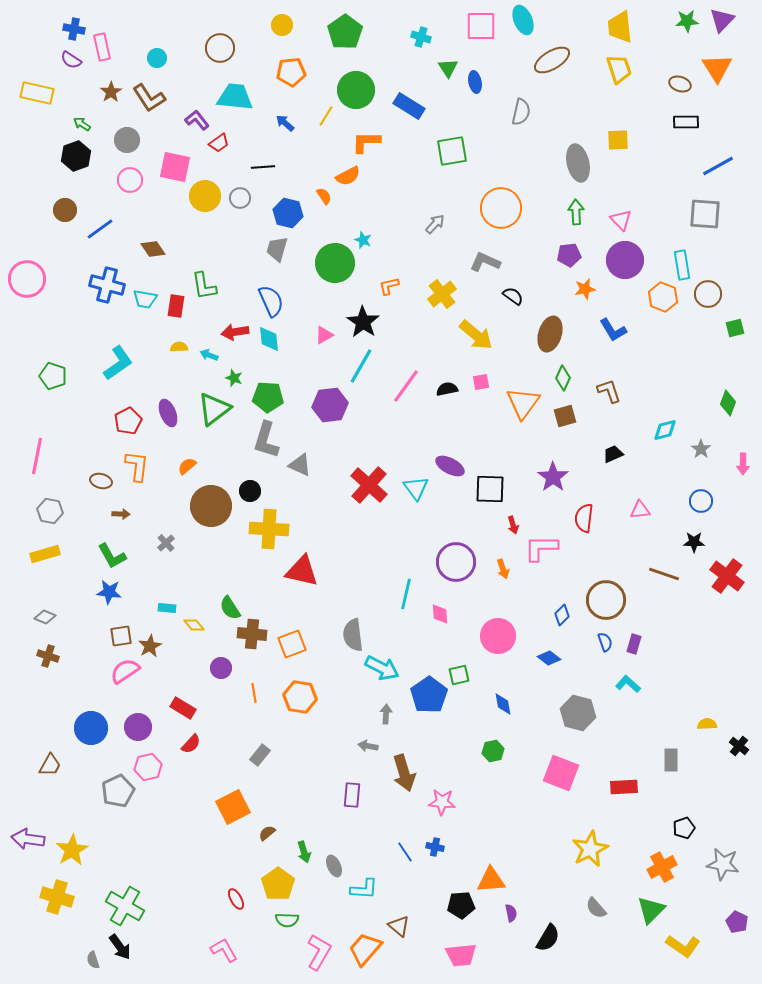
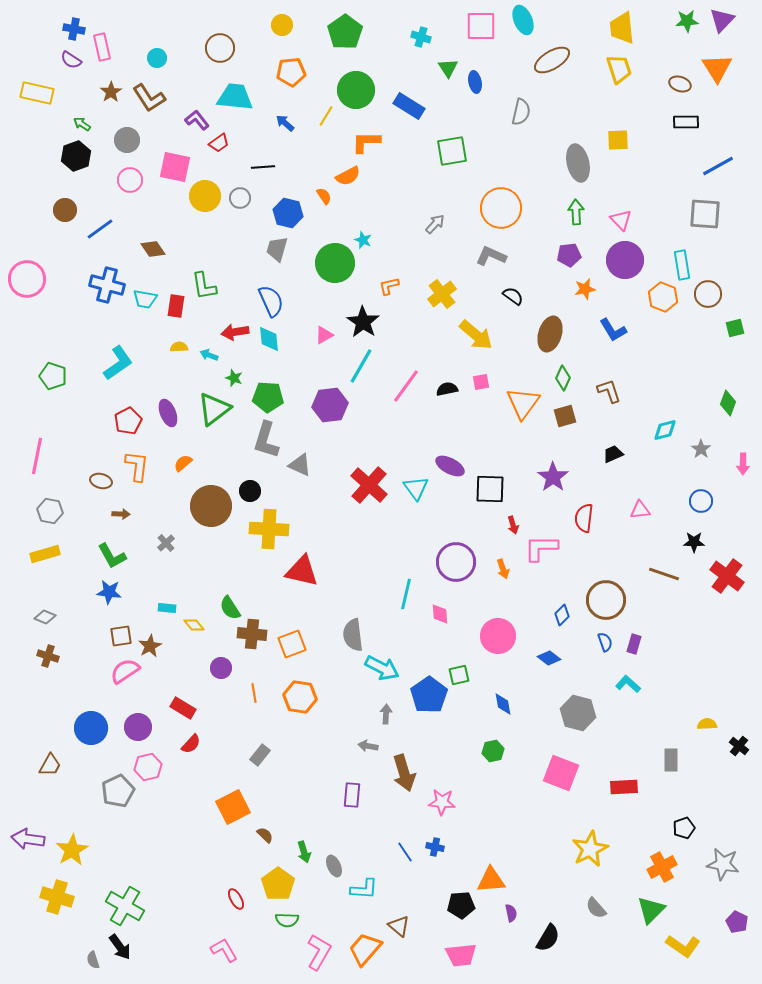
yellow trapezoid at (620, 27): moved 2 px right, 1 px down
gray L-shape at (485, 262): moved 6 px right, 6 px up
orange semicircle at (187, 466): moved 4 px left, 3 px up
brown semicircle at (267, 833): moved 2 px left, 2 px down; rotated 84 degrees clockwise
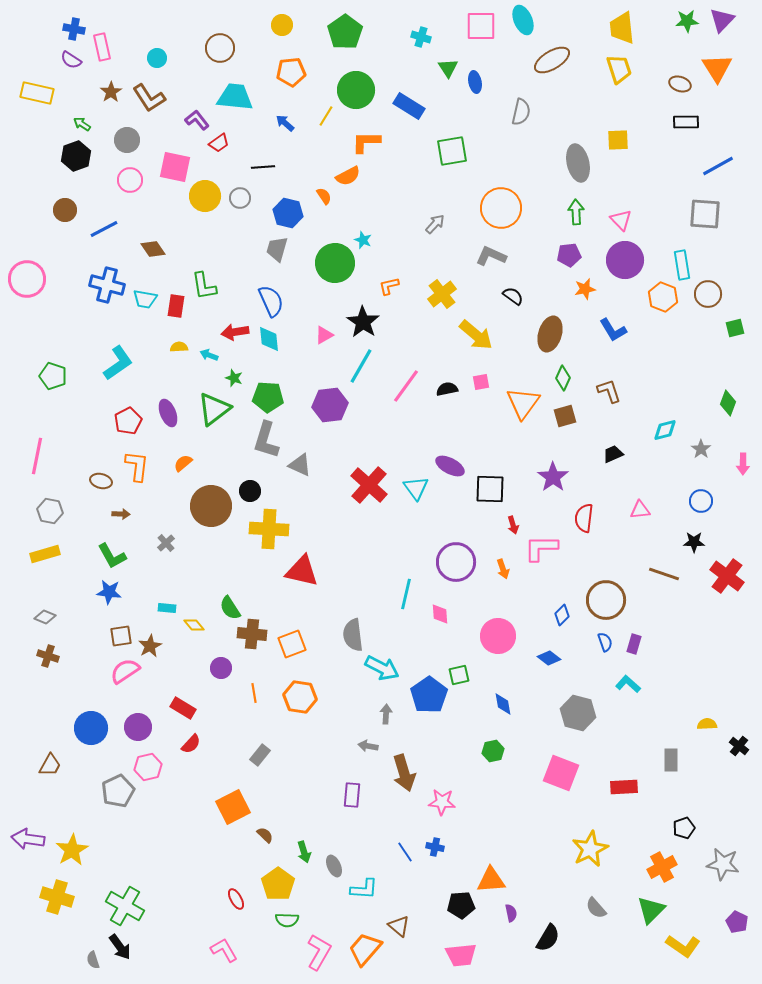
blue line at (100, 229): moved 4 px right; rotated 8 degrees clockwise
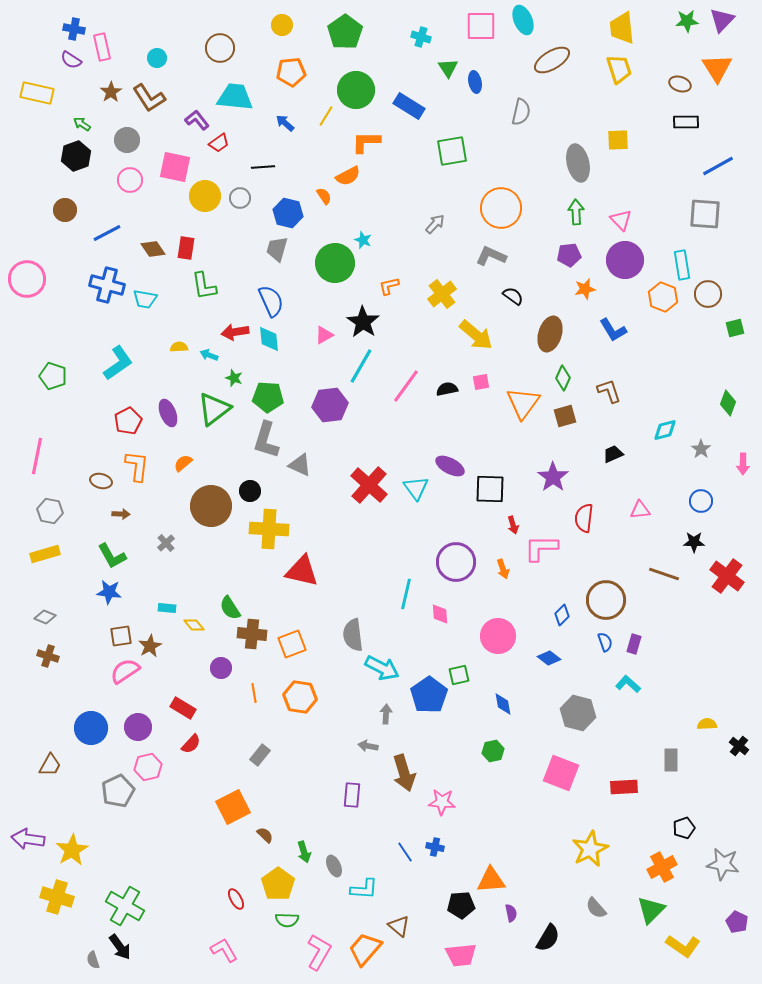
blue line at (104, 229): moved 3 px right, 4 px down
red rectangle at (176, 306): moved 10 px right, 58 px up
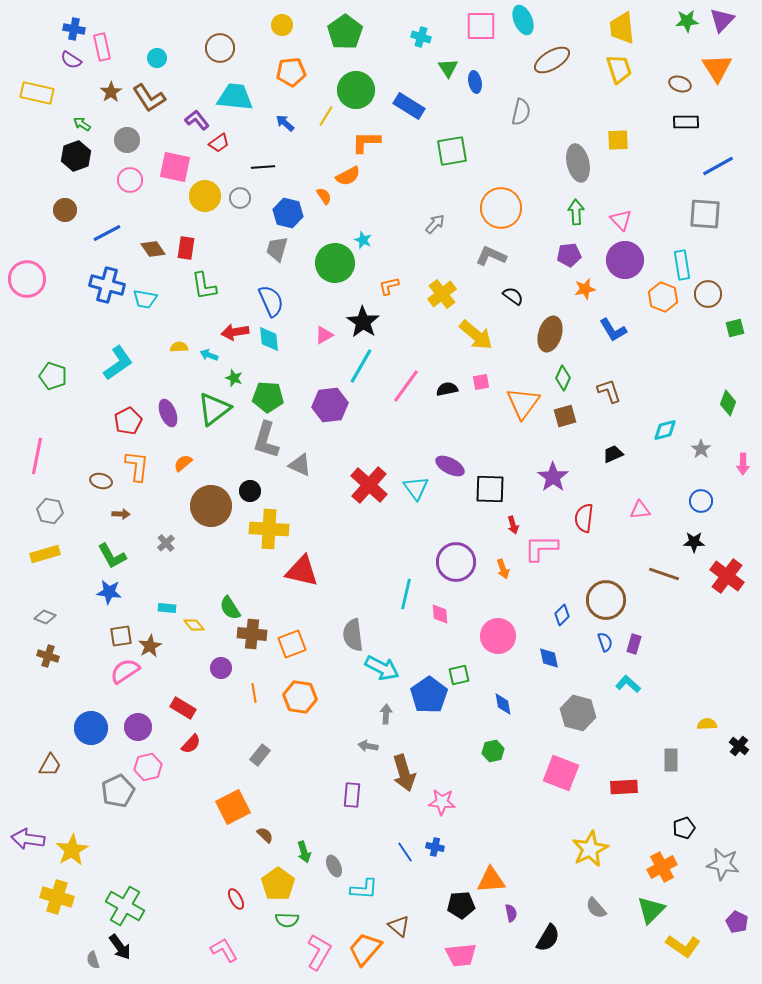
blue diamond at (549, 658): rotated 40 degrees clockwise
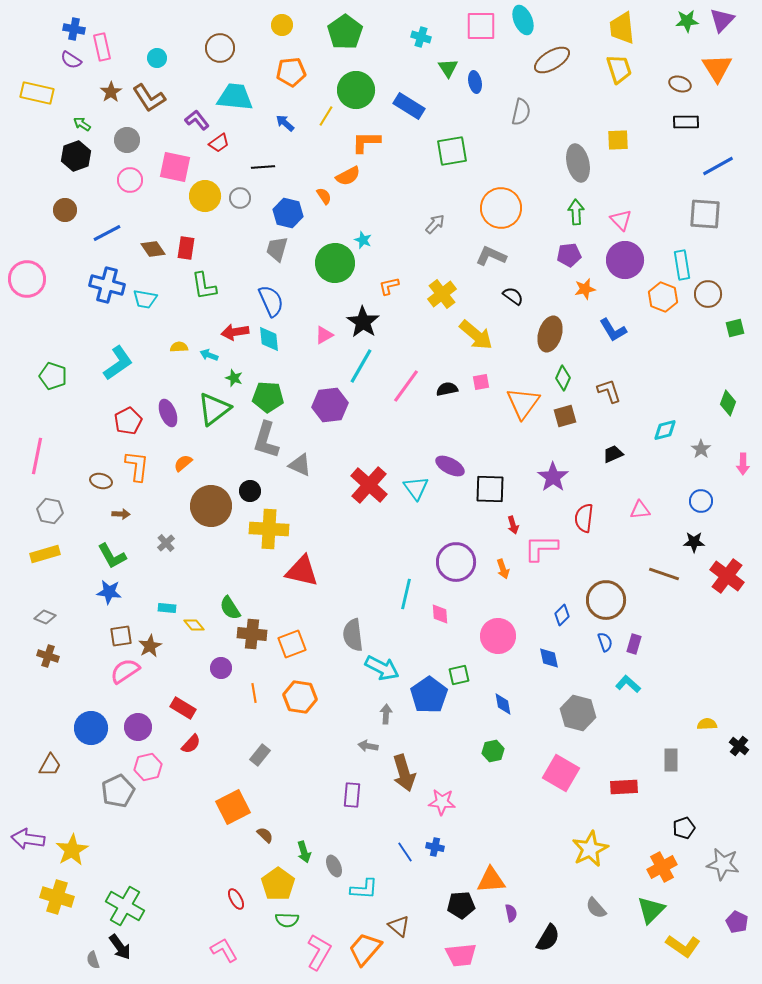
pink square at (561, 773): rotated 9 degrees clockwise
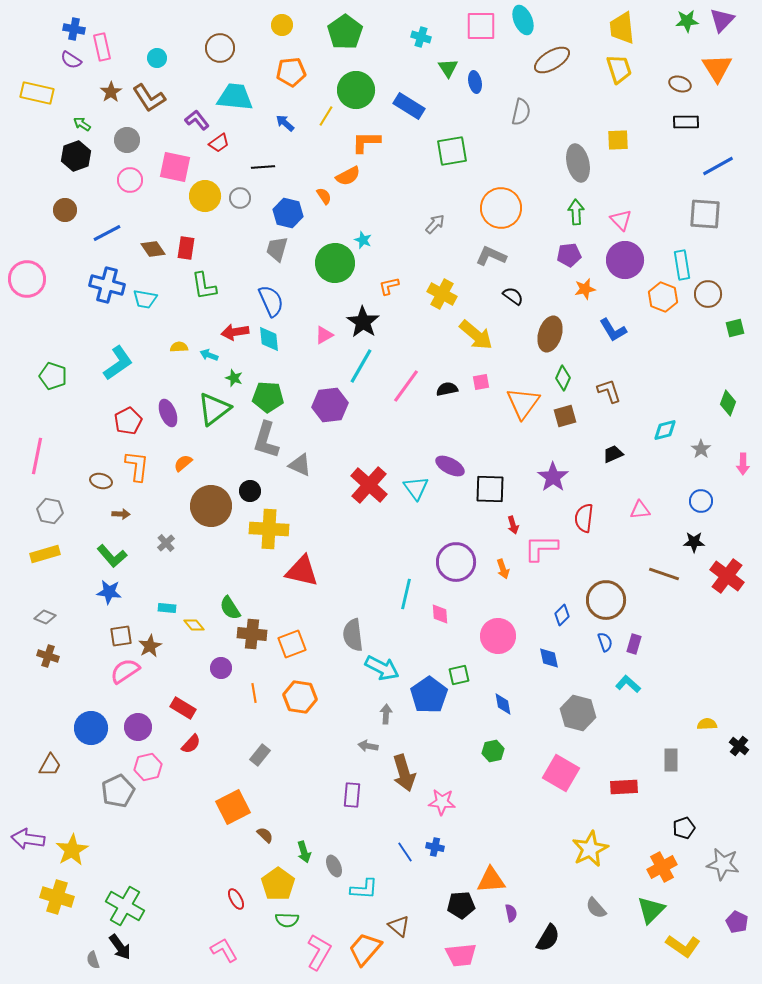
yellow cross at (442, 294): rotated 24 degrees counterclockwise
green L-shape at (112, 556): rotated 12 degrees counterclockwise
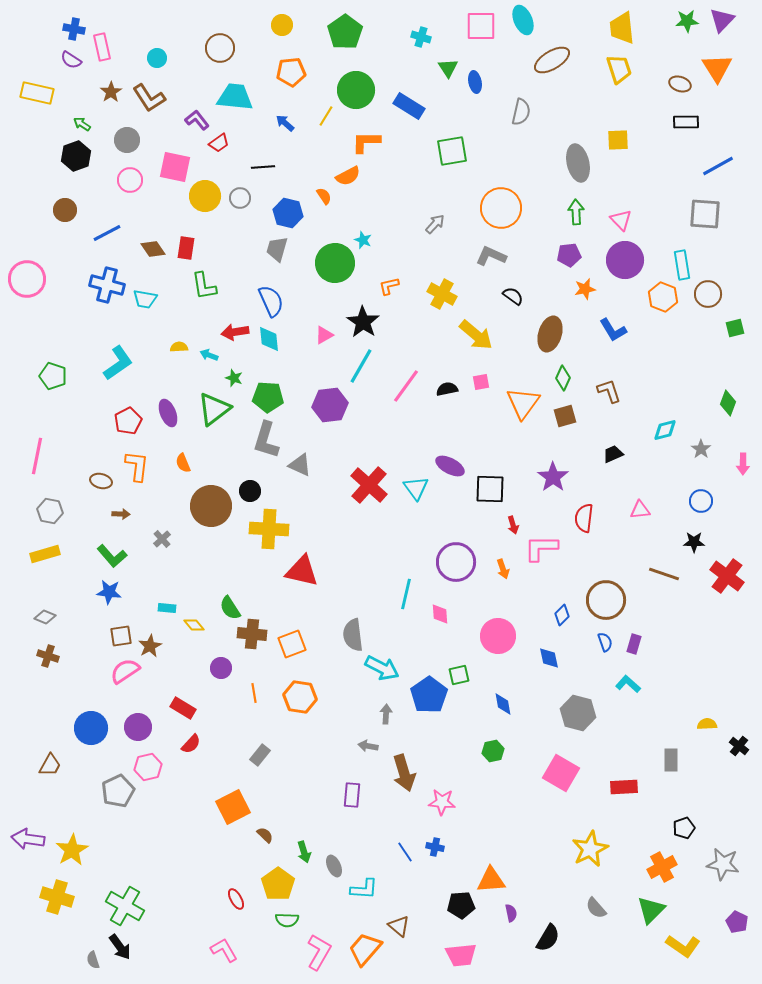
orange semicircle at (183, 463): rotated 72 degrees counterclockwise
gray cross at (166, 543): moved 4 px left, 4 px up
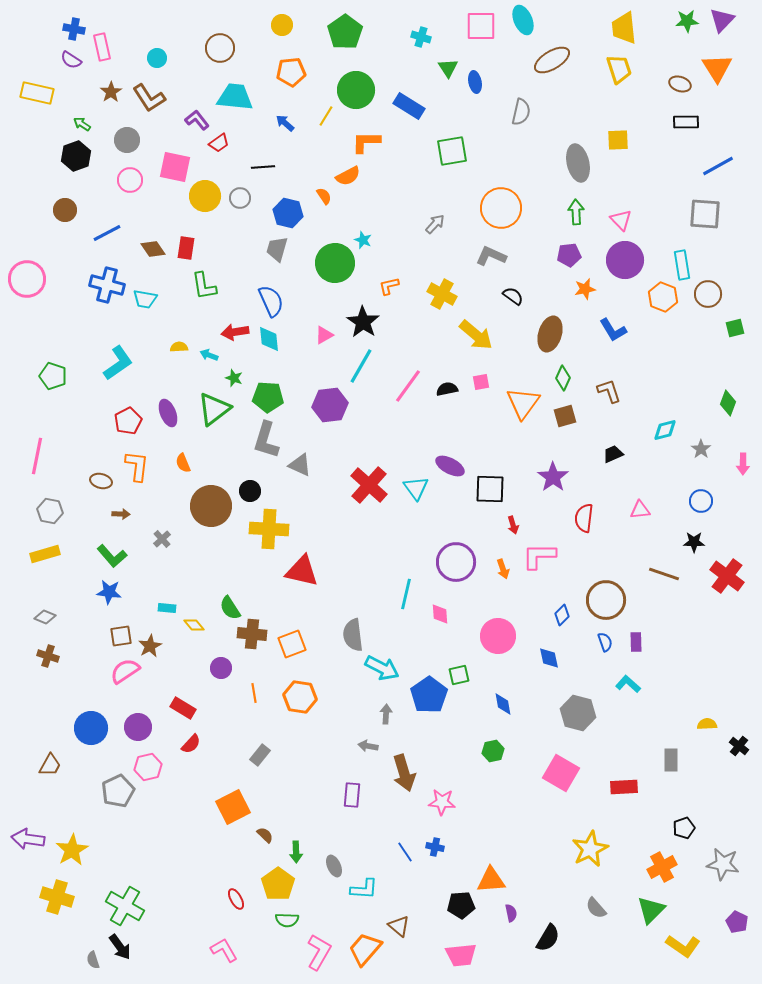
yellow trapezoid at (622, 28): moved 2 px right
pink line at (406, 386): moved 2 px right
pink L-shape at (541, 548): moved 2 px left, 8 px down
purple rectangle at (634, 644): moved 2 px right, 2 px up; rotated 18 degrees counterclockwise
green arrow at (304, 852): moved 8 px left; rotated 15 degrees clockwise
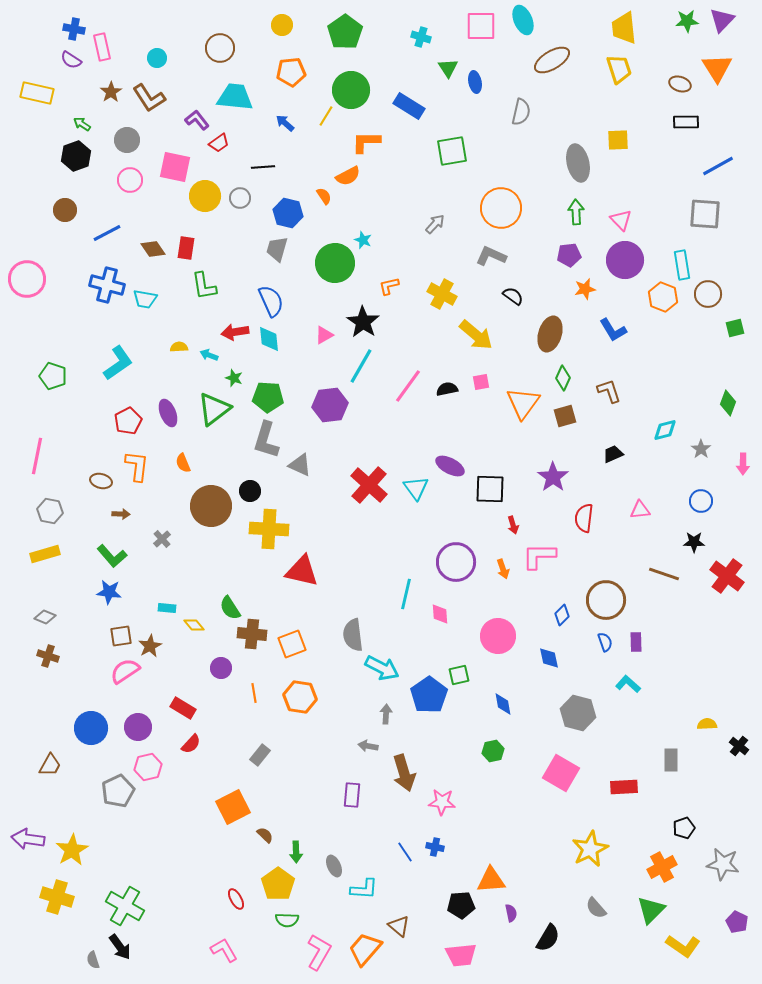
green circle at (356, 90): moved 5 px left
